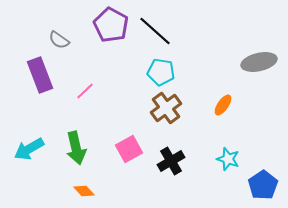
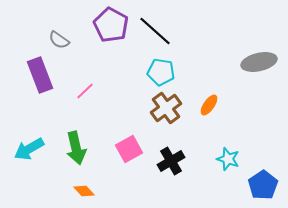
orange ellipse: moved 14 px left
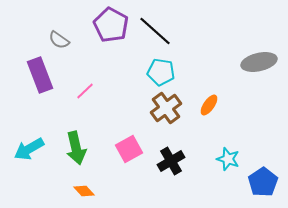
blue pentagon: moved 3 px up
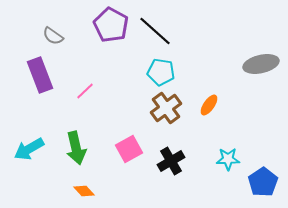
gray semicircle: moved 6 px left, 4 px up
gray ellipse: moved 2 px right, 2 px down
cyan star: rotated 20 degrees counterclockwise
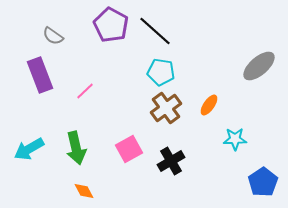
gray ellipse: moved 2 px left, 2 px down; rotated 28 degrees counterclockwise
cyan star: moved 7 px right, 20 px up
orange diamond: rotated 15 degrees clockwise
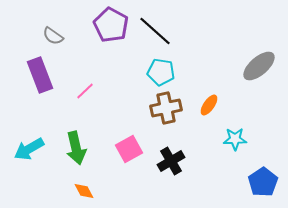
brown cross: rotated 24 degrees clockwise
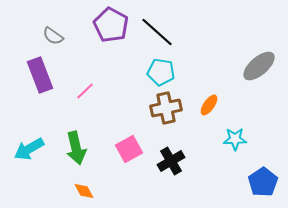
black line: moved 2 px right, 1 px down
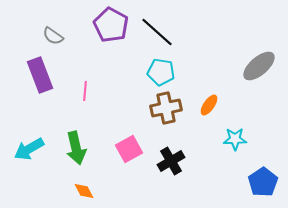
pink line: rotated 42 degrees counterclockwise
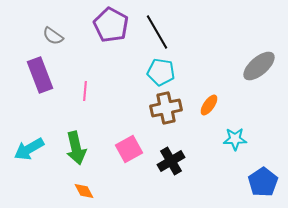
black line: rotated 18 degrees clockwise
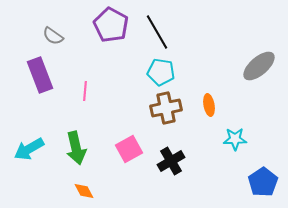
orange ellipse: rotated 45 degrees counterclockwise
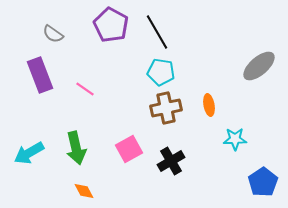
gray semicircle: moved 2 px up
pink line: moved 2 px up; rotated 60 degrees counterclockwise
cyan arrow: moved 4 px down
